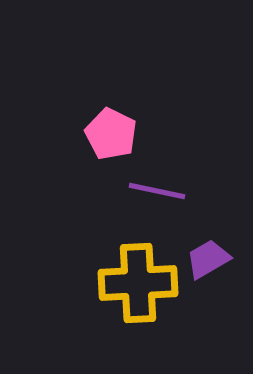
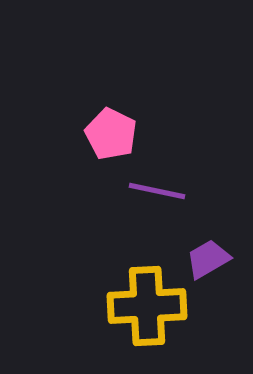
yellow cross: moved 9 px right, 23 px down
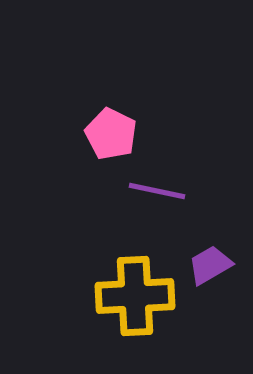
purple trapezoid: moved 2 px right, 6 px down
yellow cross: moved 12 px left, 10 px up
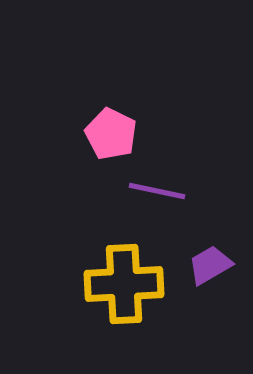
yellow cross: moved 11 px left, 12 px up
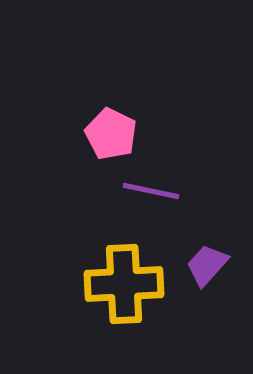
purple line: moved 6 px left
purple trapezoid: moved 3 px left; rotated 18 degrees counterclockwise
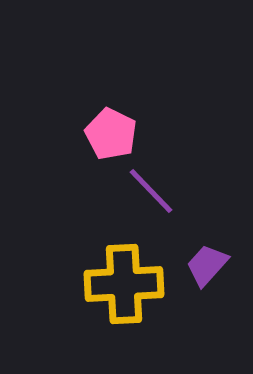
purple line: rotated 34 degrees clockwise
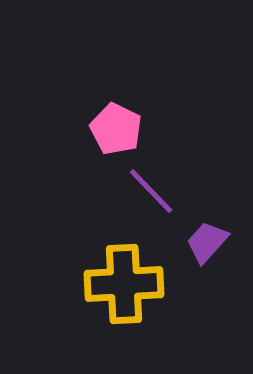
pink pentagon: moved 5 px right, 5 px up
purple trapezoid: moved 23 px up
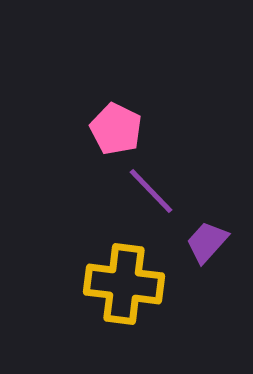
yellow cross: rotated 10 degrees clockwise
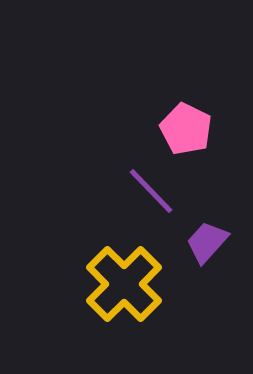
pink pentagon: moved 70 px right
yellow cross: rotated 38 degrees clockwise
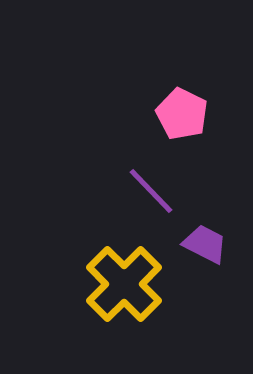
pink pentagon: moved 4 px left, 15 px up
purple trapezoid: moved 2 px left, 2 px down; rotated 75 degrees clockwise
